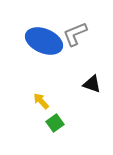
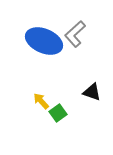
gray L-shape: rotated 20 degrees counterclockwise
black triangle: moved 8 px down
green square: moved 3 px right, 10 px up
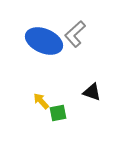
green square: rotated 24 degrees clockwise
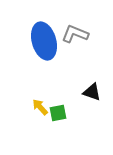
gray L-shape: rotated 64 degrees clockwise
blue ellipse: rotated 51 degrees clockwise
yellow arrow: moved 1 px left, 6 px down
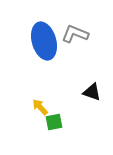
green square: moved 4 px left, 9 px down
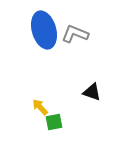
blue ellipse: moved 11 px up
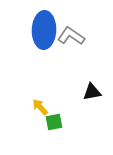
blue ellipse: rotated 18 degrees clockwise
gray L-shape: moved 4 px left, 2 px down; rotated 12 degrees clockwise
black triangle: rotated 30 degrees counterclockwise
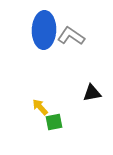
black triangle: moved 1 px down
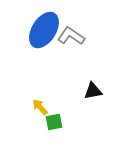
blue ellipse: rotated 30 degrees clockwise
black triangle: moved 1 px right, 2 px up
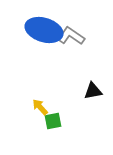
blue ellipse: rotated 75 degrees clockwise
green square: moved 1 px left, 1 px up
